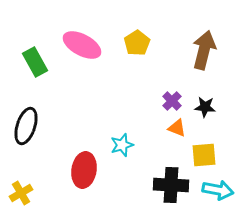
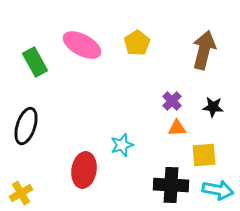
black star: moved 8 px right
orange triangle: rotated 24 degrees counterclockwise
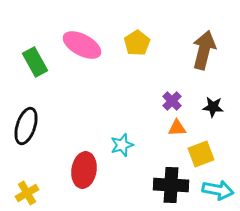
yellow square: moved 3 px left, 1 px up; rotated 16 degrees counterclockwise
yellow cross: moved 6 px right
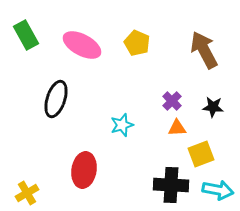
yellow pentagon: rotated 15 degrees counterclockwise
brown arrow: rotated 42 degrees counterclockwise
green rectangle: moved 9 px left, 27 px up
black ellipse: moved 30 px right, 27 px up
cyan star: moved 20 px up
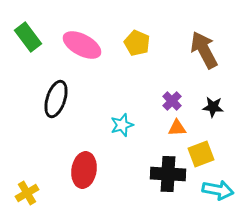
green rectangle: moved 2 px right, 2 px down; rotated 8 degrees counterclockwise
black cross: moved 3 px left, 11 px up
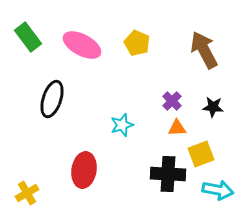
black ellipse: moved 4 px left
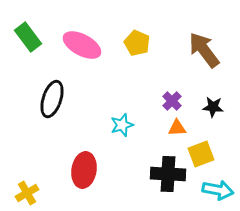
brown arrow: rotated 9 degrees counterclockwise
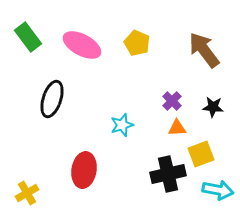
black cross: rotated 16 degrees counterclockwise
